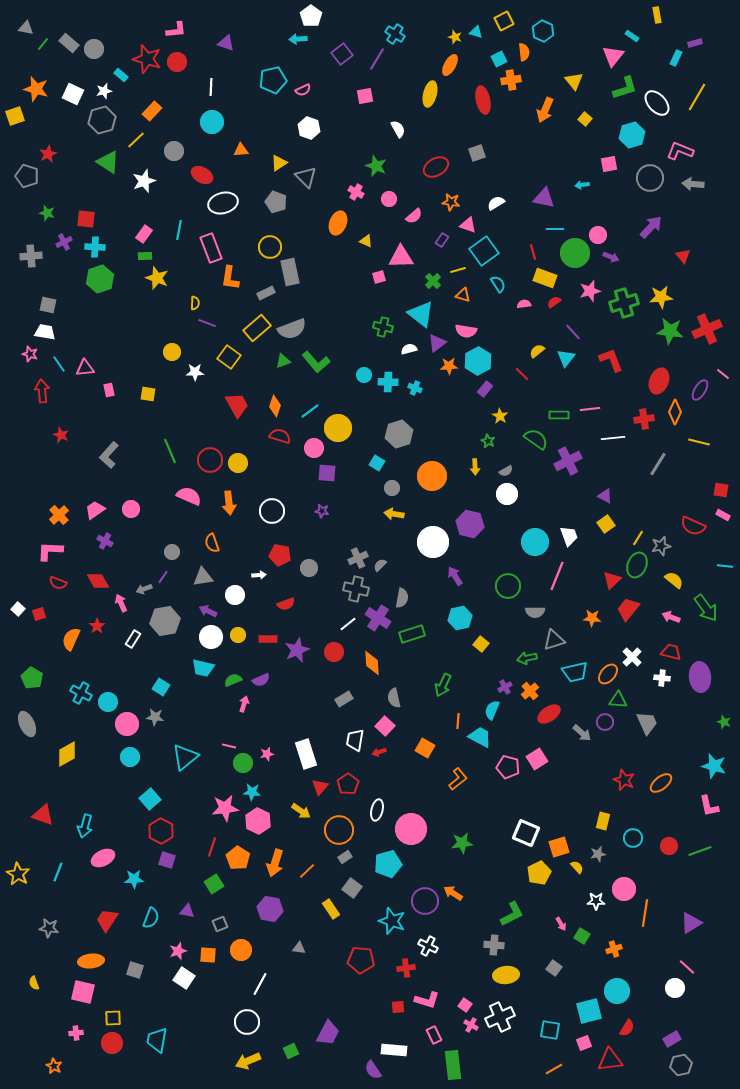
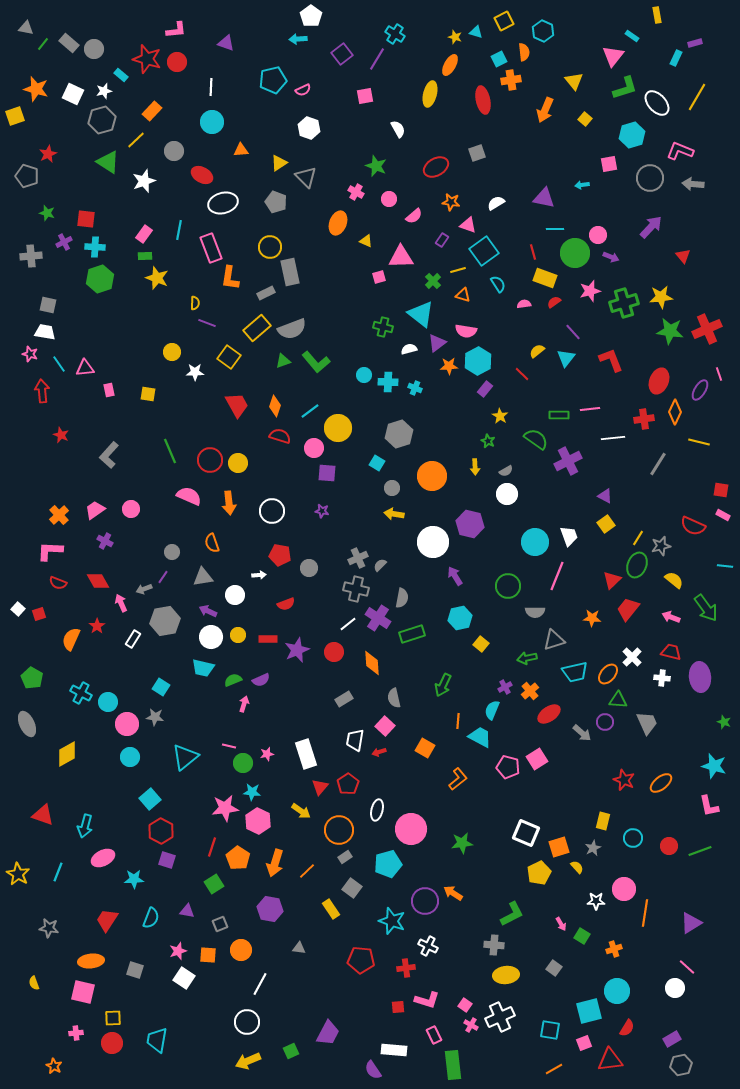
pink line at (723, 374): moved 4 px left; rotated 32 degrees clockwise
gray star at (598, 854): moved 5 px left, 6 px up; rotated 14 degrees counterclockwise
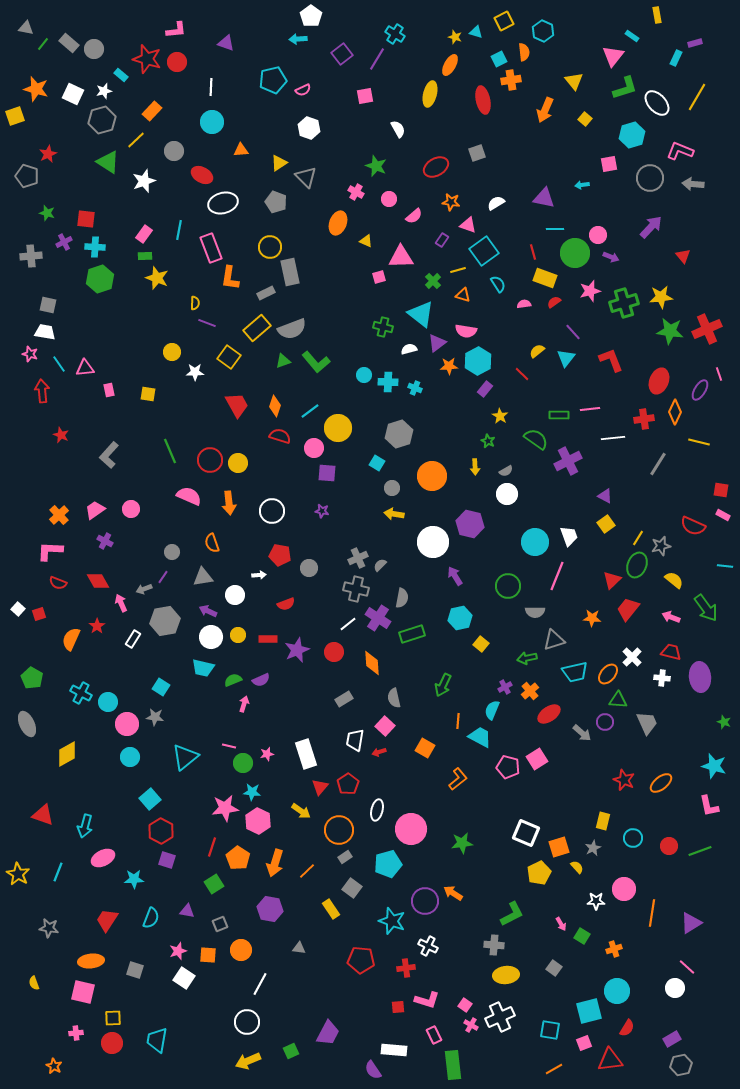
orange line at (645, 913): moved 7 px right
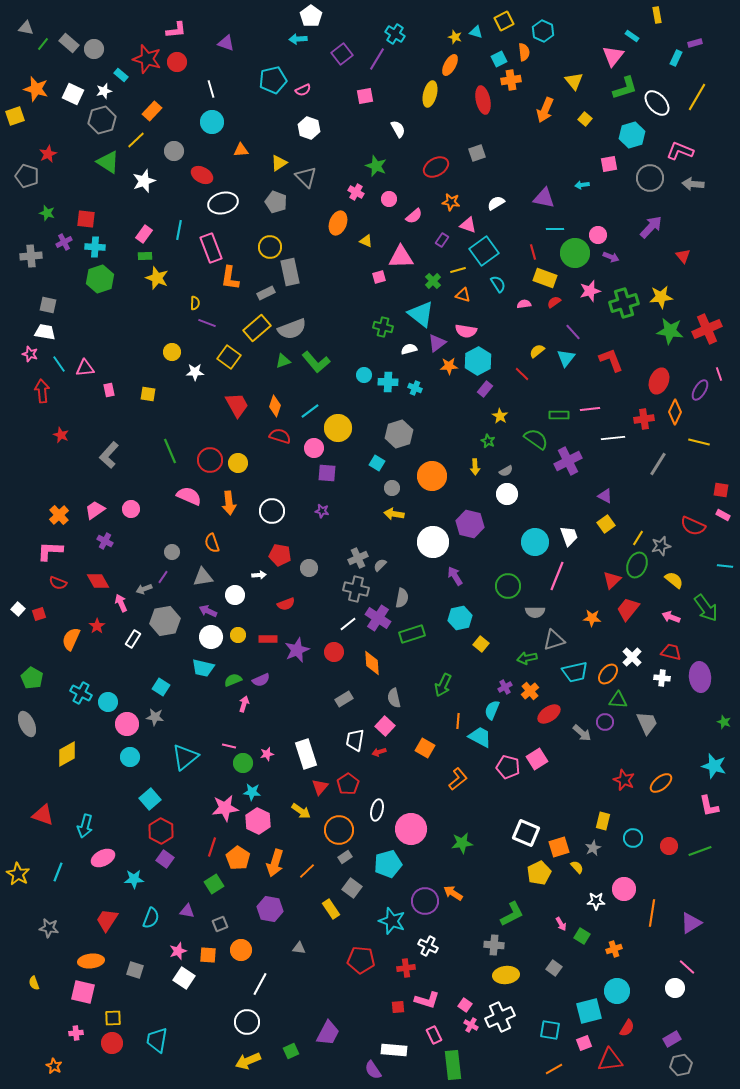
white line at (211, 87): moved 2 px down; rotated 18 degrees counterclockwise
purple square at (167, 860): moved 2 px left, 1 px up; rotated 18 degrees clockwise
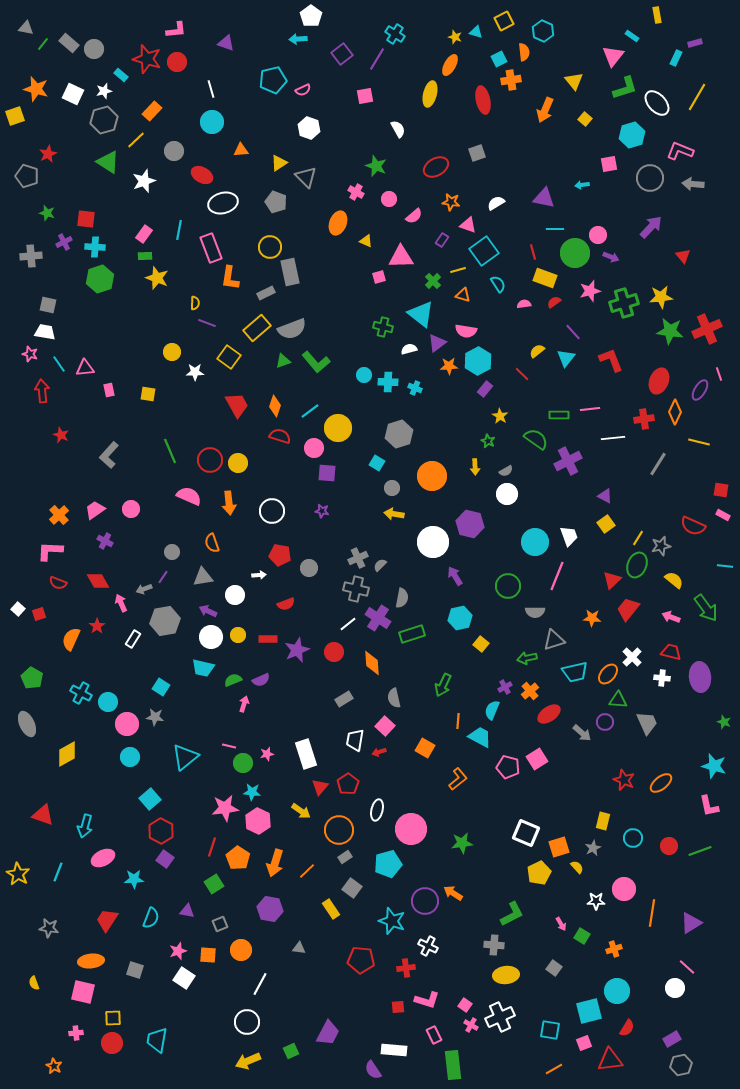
gray hexagon at (102, 120): moved 2 px right
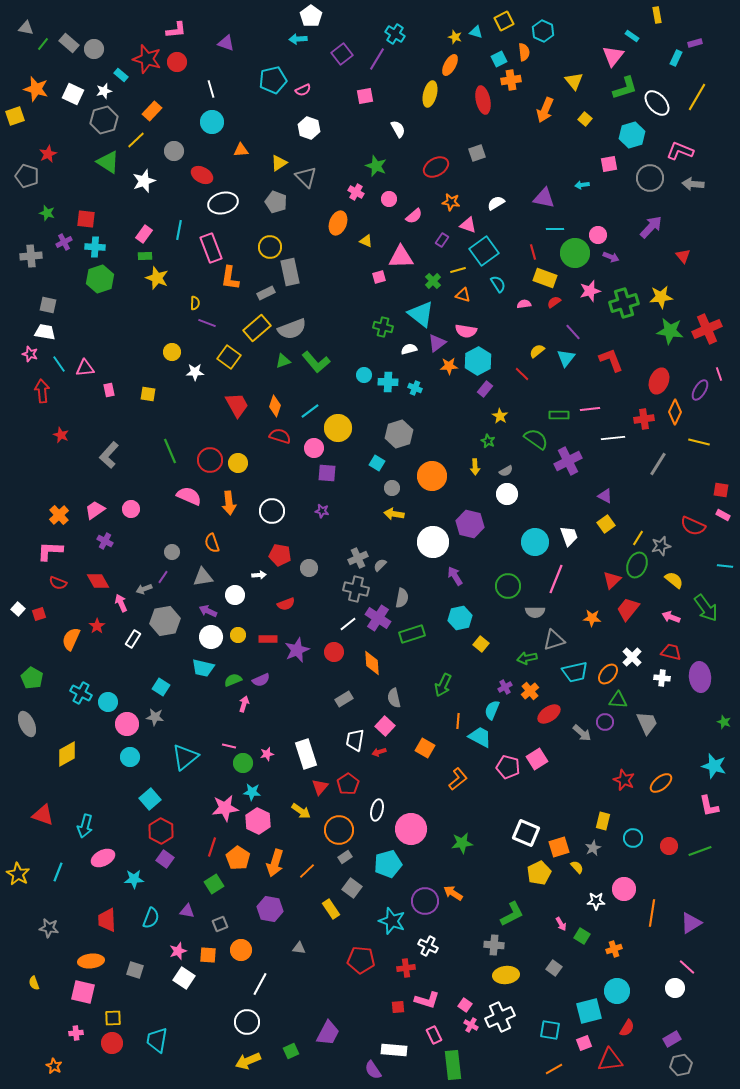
pink line at (557, 576): moved 1 px left, 3 px down
red trapezoid at (107, 920): rotated 35 degrees counterclockwise
